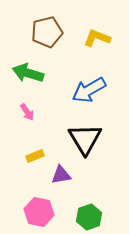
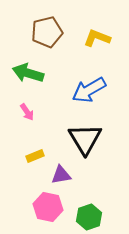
pink hexagon: moved 9 px right, 5 px up
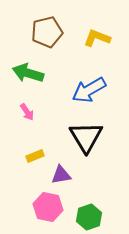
black triangle: moved 1 px right, 2 px up
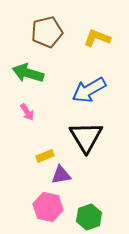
yellow rectangle: moved 10 px right
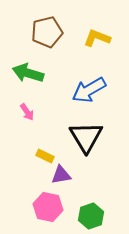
yellow rectangle: rotated 48 degrees clockwise
green hexagon: moved 2 px right, 1 px up
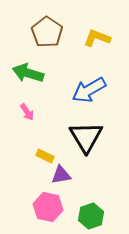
brown pentagon: rotated 24 degrees counterclockwise
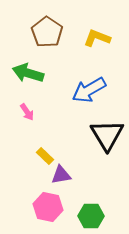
black triangle: moved 21 px right, 2 px up
yellow rectangle: rotated 18 degrees clockwise
green hexagon: rotated 20 degrees clockwise
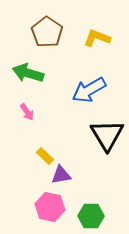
pink hexagon: moved 2 px right
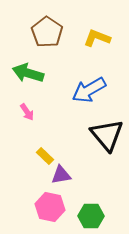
black triangle: rotated 9 degrees counterclockwise
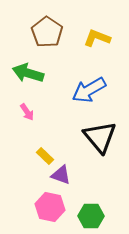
black triangle: moved 7 px left, 2 px down
purple triangle: rotated 30 degrees clockwise
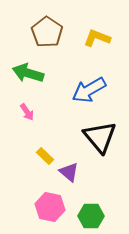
purple triangle: moved 8 px right, 3 px up; rotated 20 degrees clockwise
